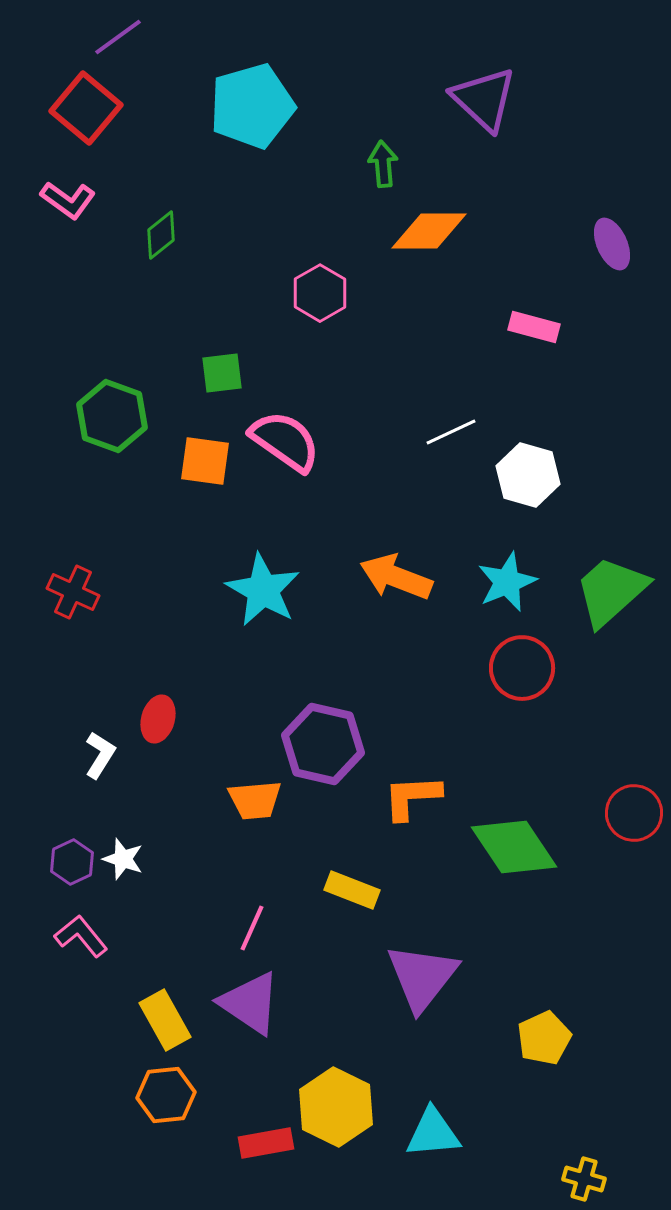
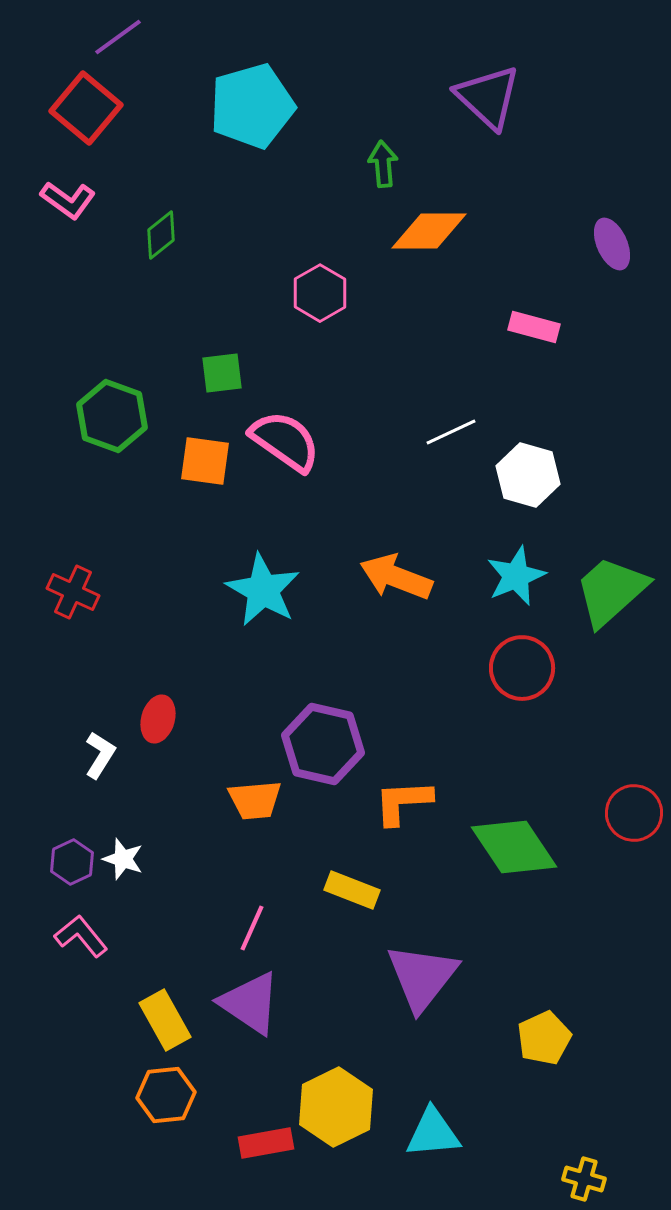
purple triangle at (484, 99): moved 4 px right, 2 px up
cyan star at (507, 582): moved 9 px right, 6 px up
orange L-shape at (412, 797): moved 9 px left, 5 px down
yellow hexagon at (336, 1107): rotated 8 degrees clockwise
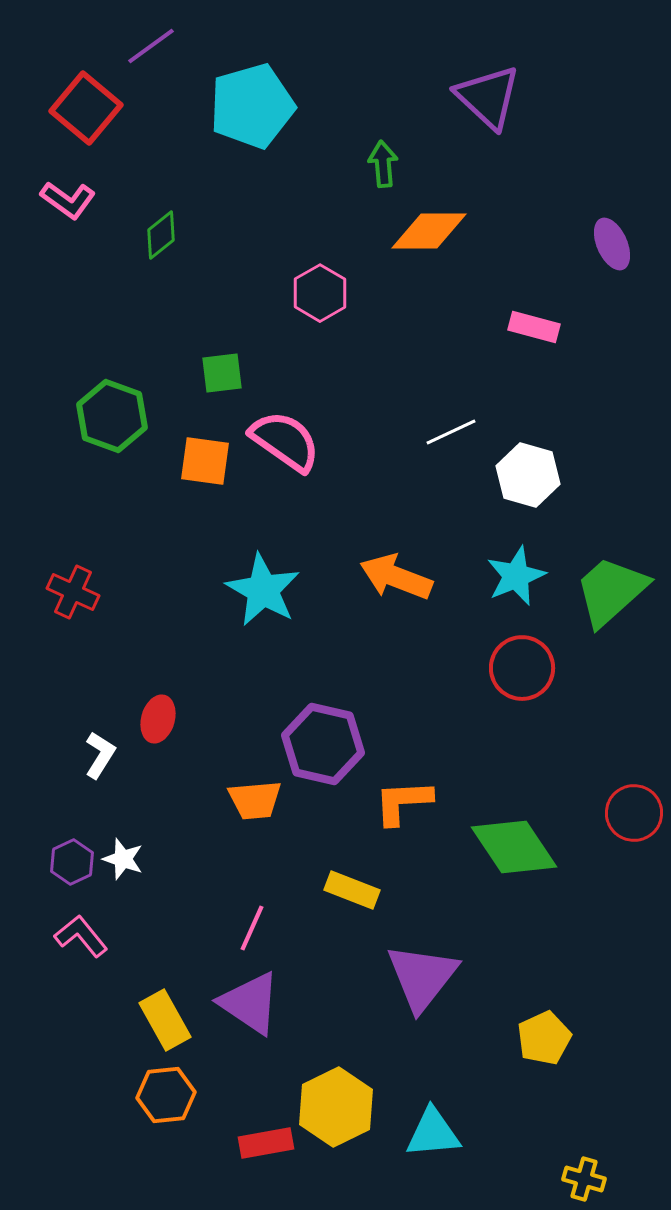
purple line at (118, 37): moved 33 px right, 9 px down
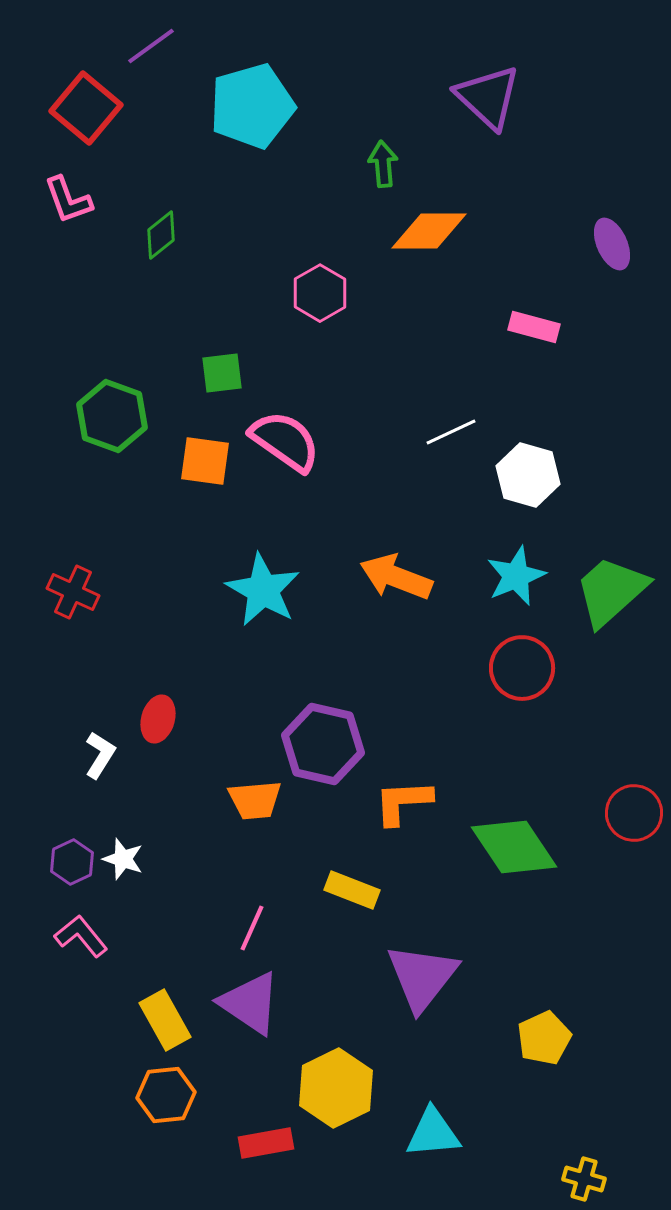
pink L-shape at (68, 200): rotated 34 degrees clockwise
yellow hexagon at (336, 1107): moved 19 px up
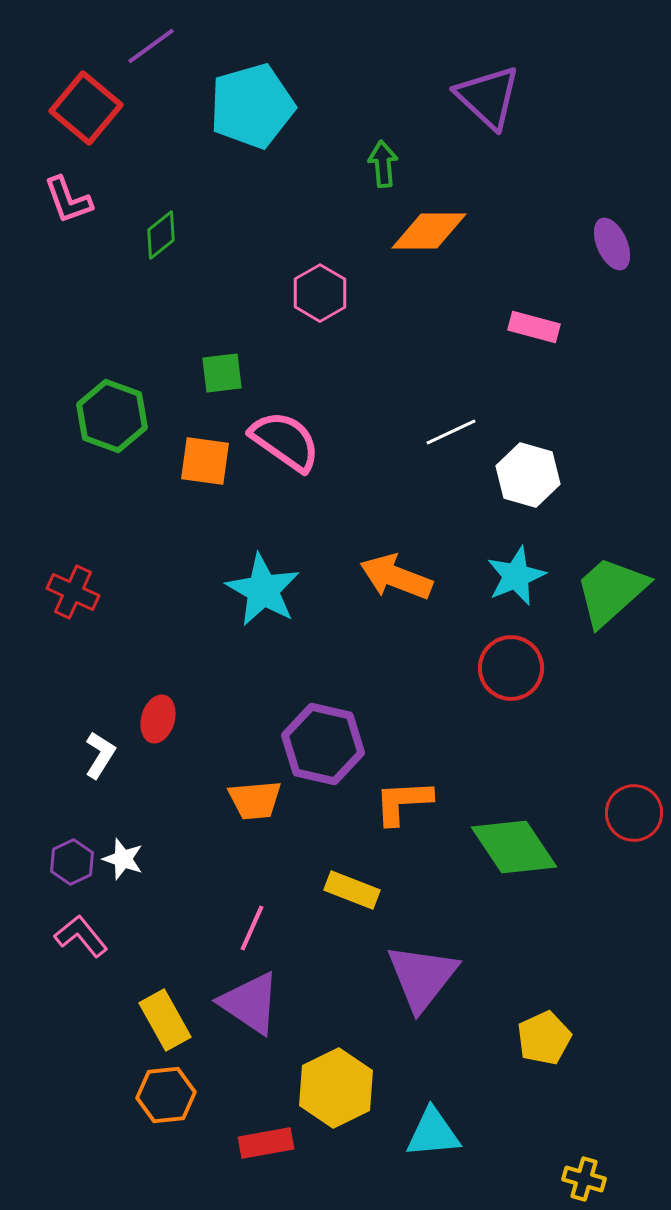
red circle at (522, 668): moved 11 px left
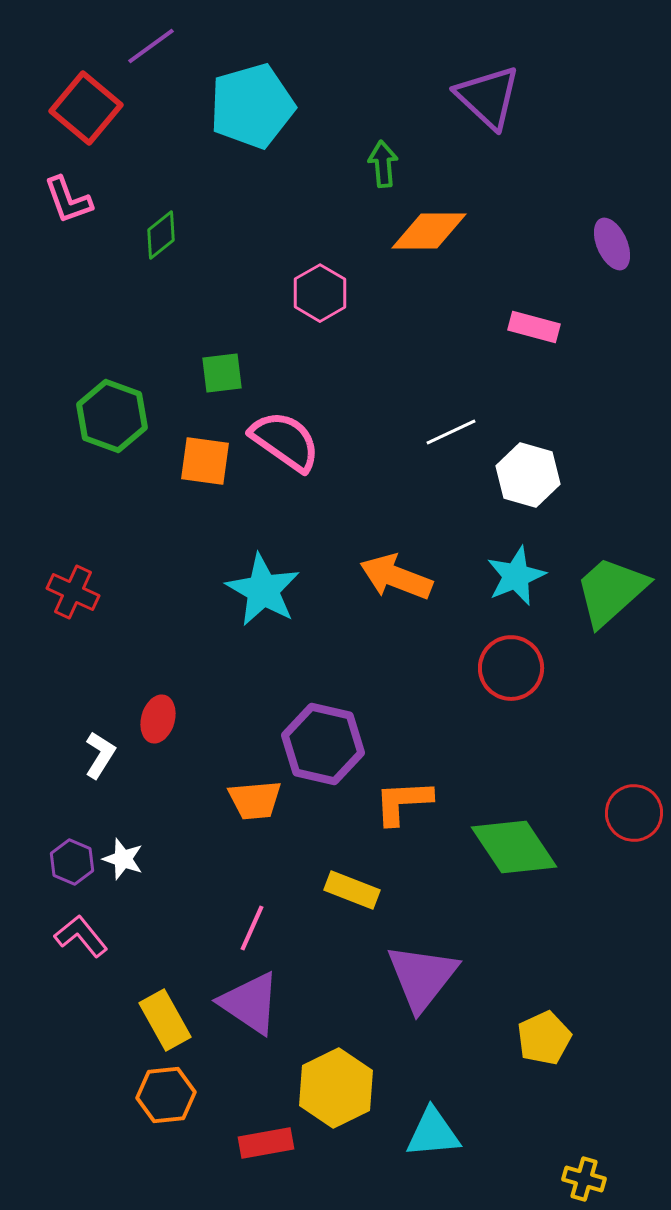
purple hexagon at (72, 862): rotated 12 degrees counterclockwise
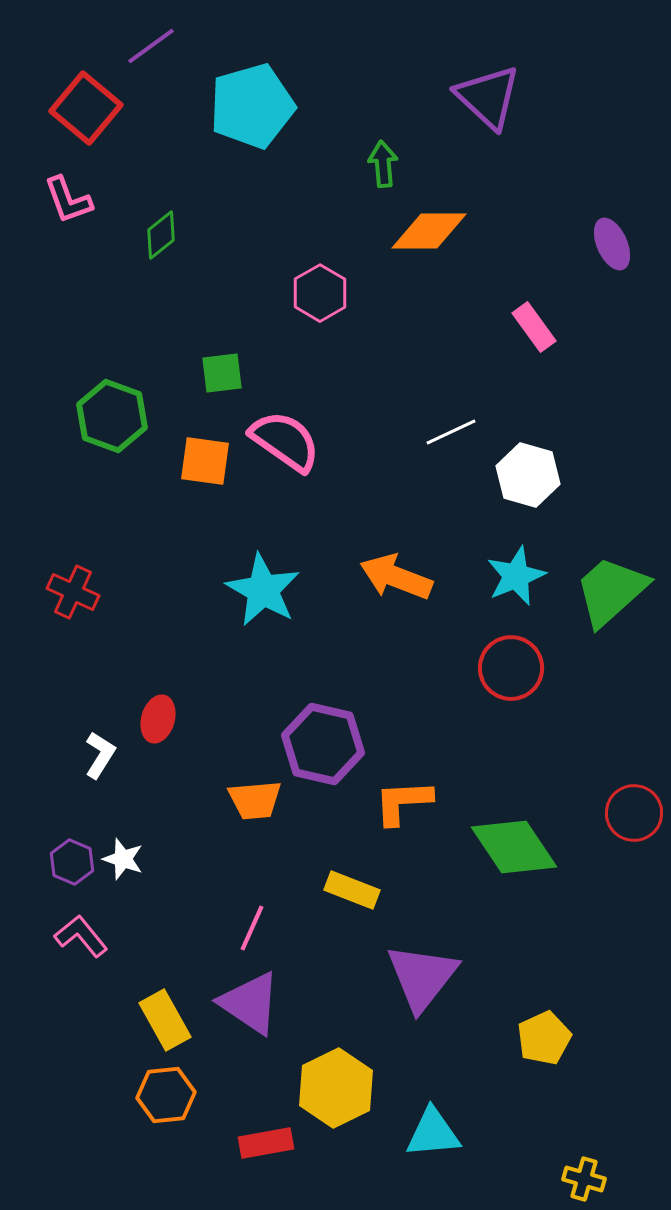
pink rectangle at (534, 327): rotated 39 degrees clockwise
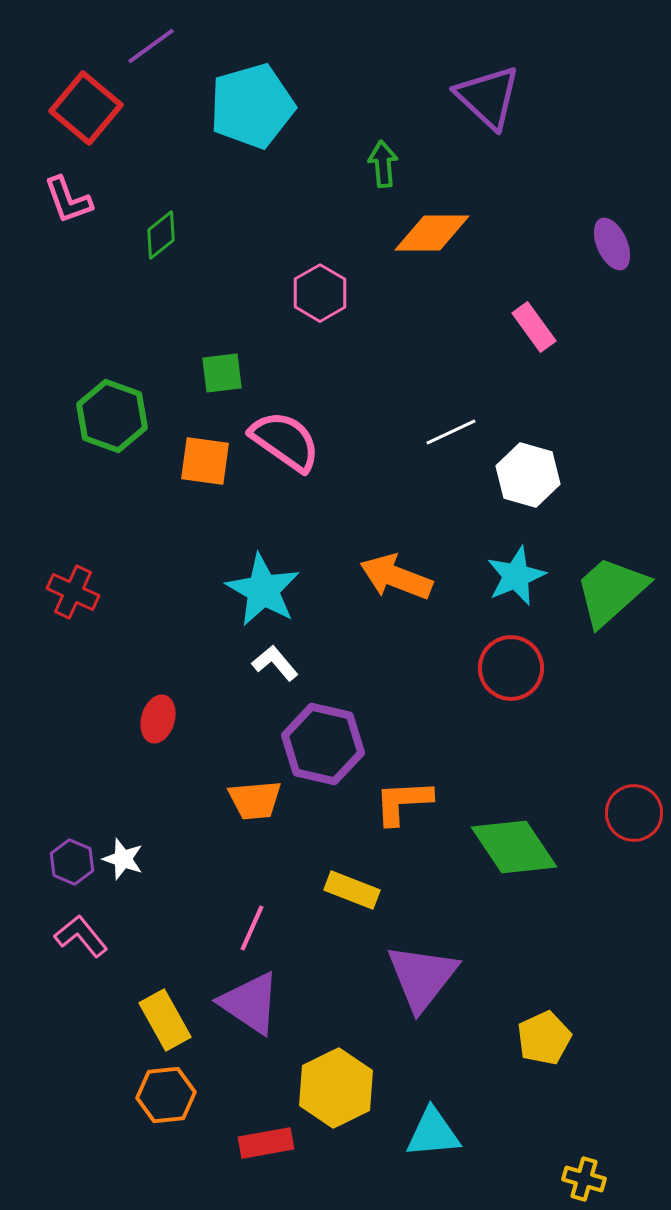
orange diamond at (429, 231): moved 3 px right, 2 px down
white L-shape at (100, 755): moved 175 px right, 92 px up; rotated 72 degrees counterclockwise
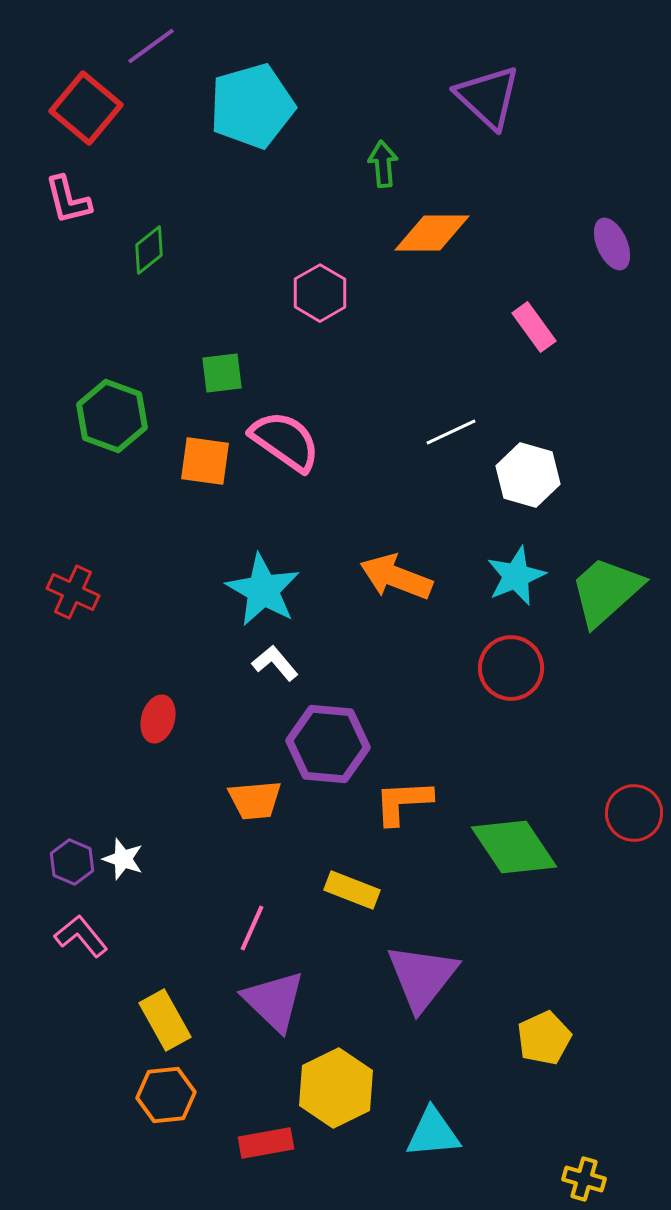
pink L-shape at (68, 200): rotated 6 degrees clockwise
green diamond at (161, 235): moved 12 px left, 15 px down
green trapezoid at (611, 591): moved 5 px left
purple hexagon at (323, 744): moved 5 px right; rotated 8 degrees counterclockwise
purple triangle at (250, 1003): moved 24 px right, 2 px up; rotated 10 degrees clockwise
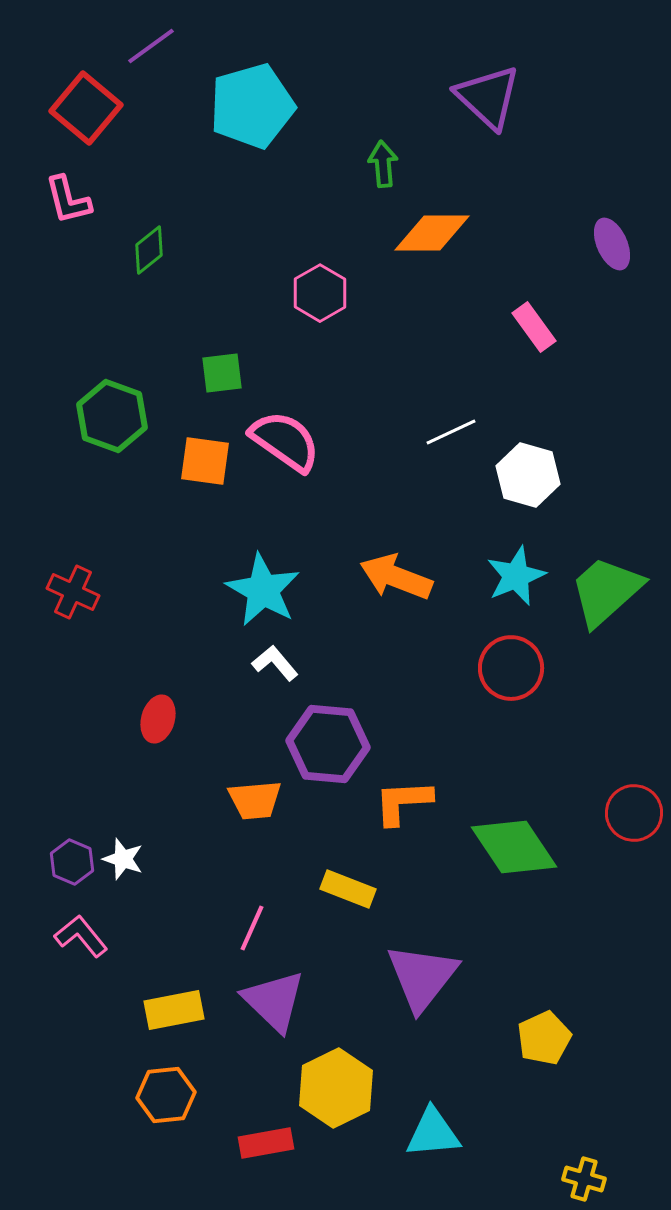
yellow rectangle at (352, 890): moved 4 px left, 1 px up
yellow rectangle at (165, 1020): moved 9 px right, 10 px up; rotated 72 degrees counterclockwise
